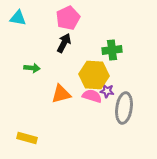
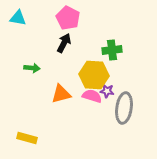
pink pentagon: rotated 20 degrees counterclockwise
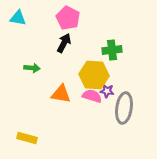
orange triangle: rotated 25 degrees clockwise
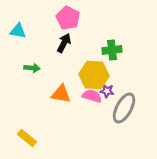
cyan triangle: moved 13 px down
gray ellipse: rotated 20 degrees clockwise
yellow rectangle: rotated 24 degrees clockwise
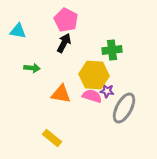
pink pentagon: moved 2 px left, 2 px down
yellow rectangle: moved 25 px right
